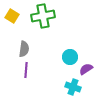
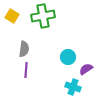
cyan circle: moved 2 px left
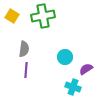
cyan circle: moved 3 px left
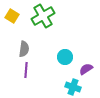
green cross: rotated 20 degrees counterclockwise
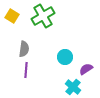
cyan cross: rotated 21 degrees clockwise
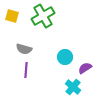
yellow square: rotated 16 degrees counterclockwise
gray semicircle: rotated 98 degrees clockwise
purple semicircle: moved 1 px left, 1 px up
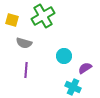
yellow square: moved 4 px down
gray semicircle: moved 6 px up
cyan circle: moved 1 px left, 1 px up
cyan cross: rotated 14 degrees counterclockwise
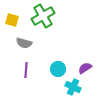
cyan circle: moved 6 px left, 13 px down
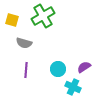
purple semicircle: moved 1 px left, 1 px up
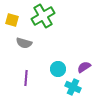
purple line: moved 8 px down
